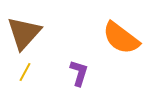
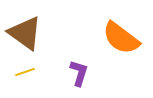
brown triangle: moved 1 px right; rotated 36 degrees counterclockwise
yellow line: rotated 42 degrees clockwise
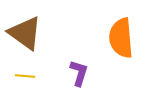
orange semicircle: rotated 48 degrees clockwise
yellow line: moved 4 px down; rotated 24 degrees clockwise
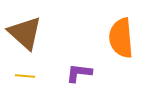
brown triangle: rotated 6 degrees clockwise
purple L-shape: rotated 100 degrees counterclockwise
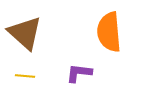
orange semicircle: moved 12 px left, 6 px up
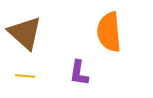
purple L-shape: rotated 88 degrees counterclockwise
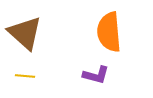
purple L-shape: moved 17 px right, 2 px down; rotated 84 degrees counterclockwise
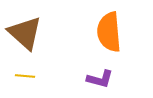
purple L-shape: moved 4 px right, 4 px down
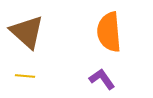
brown triangle: moved 2 px right, 1 px up
purple L-shape: moved 2 px right; rotated 140 degrees counterclockwise
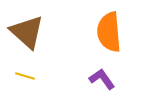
yellow line: rotated 12 degrees clockwise
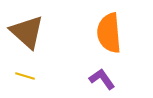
orange semicircle: moved 1 px down
